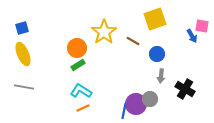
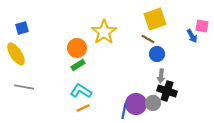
brown line: moved 15 px right, 2 px up
yellow ellipse: moved 7 px left; rotated 10 degrees counterclockwise
black cross: moved 18 px left, 2 px down; rotated 12 degrees counterclockwise
gray circle: moved 3 px right, 4 px down
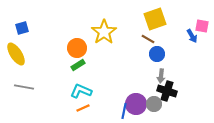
cyan L-shape: rotated 10 degrees counterclockwise
gray circle: moved 1 px right, 1 px down
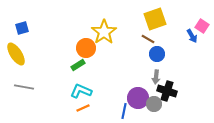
pink square: rotated 24 degrees clockwise
orange circle: moved 9 px right
gray arrow: moved 5 px left, 1 px down
purple circle: moved 2 px right, 6 px up
